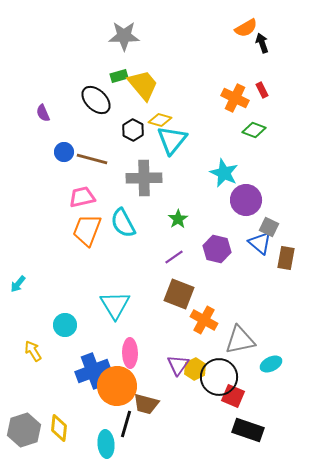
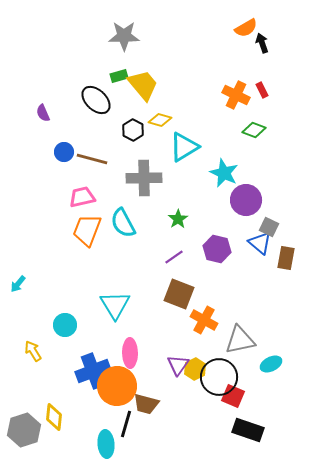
orange cross at (235, 98): moved 1 px right, 3 px up
cyan triangle at (172, 140): moved 12 px right, 7 px down; rotated 20 degrees clockwise
yellow diamond at (59, 428): moved 5 px left, 11 px up
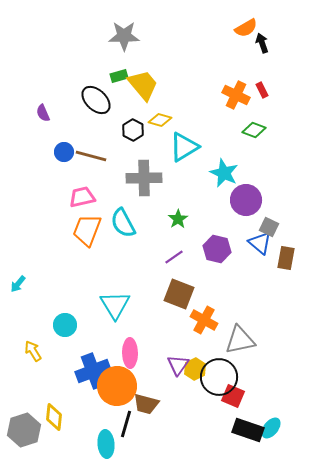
brown line at (92, 159): moved 1 px left, 3 px up
cyan ellipse at (271, 364): moved 64 px down; rotated 25 degrees counterclockwise
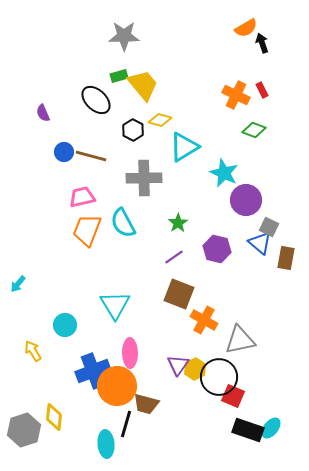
green star at (178, 219): moved 4 px down
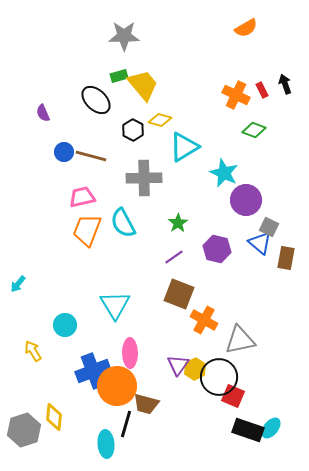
black arrow at (262, 43): moved 23 px right, 41 px down
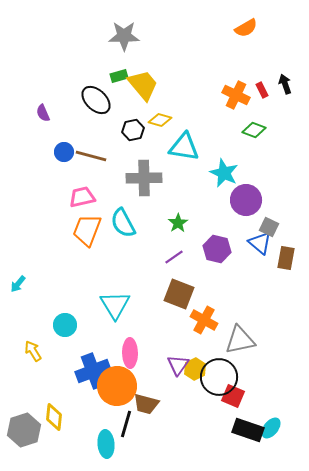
black hexagon at (133, 130): rotated 20 degrees clockwise
cyan triangle at (184, 147): rotated 40 degrees clockwise
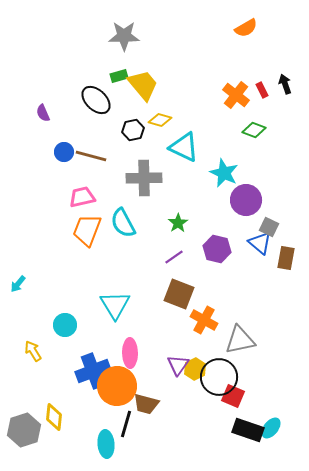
orange cross at (236, 95): rotated 12 degrees clockwise
cyan triangle at (184, 147): rotated 16 degrees clockwise
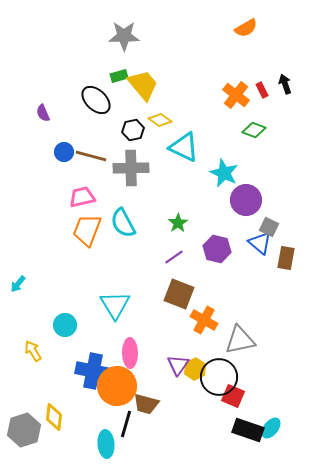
yellow diamond at (160, 120): rotated 20 degrees clockwise
gray cross at (144, 178): moved 13 px left, 10 px up
blue cross at (93, 371): rotated 32 degrees clockwise
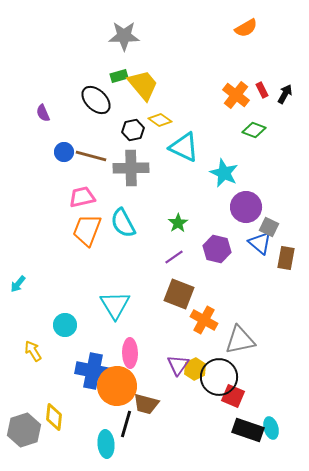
black arrow at (285, 84): moved 10 px down; rotated 48 degrees clockwise
purple circle at (246, 200): moved 7 px down
cyan ellipse at (271, 428): rotated 55 degrees counterclockwise
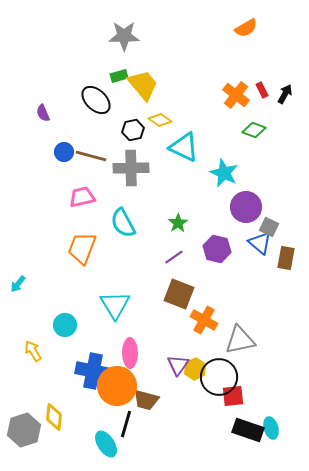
orange trapezoid at (87, 230): moved 5 px left, 18 px down
red square at (233, 396): rotated 30 degrees counterclockwise
brown trapezoid at (146, 404): moved 4 px up
cyan ellipse at (106, 444): rotated 28 degrees counterclockwise
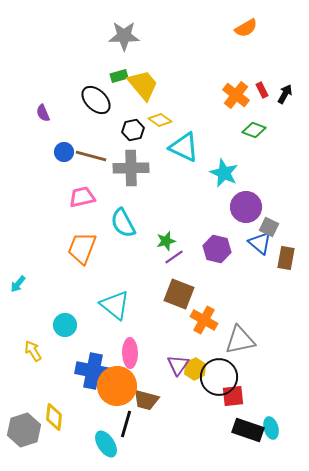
green star at (178, 223): moved 12 px left, 18 px down; rotated 18 degrees clockwise
cyan triangle at (115, 305): rotated 20 degrees counterclockwise
